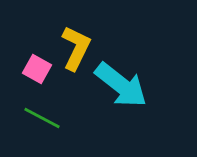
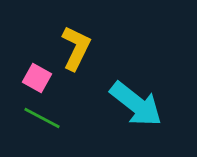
pink square: moved 9 px down
cyan arrow: moved 15 px right, 19 px down
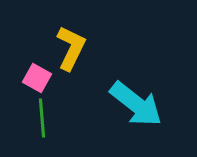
yellow L-shape: moved 5 px left
green line: rotated 57 degrees clockwise
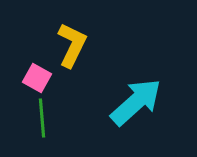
yellow L-shape: moved 1 px right, 3 px up
cyan arrow: moved 2 px up; rotated 80 degrees counterclockwise
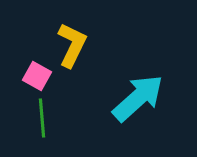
pink square: moved 2 px up
cyan arrow: moved 2 px right, 4 px up
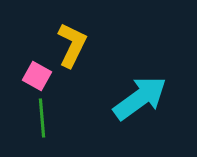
cyan arrow: moved 2 px right; rotated 6 degrees clockwise
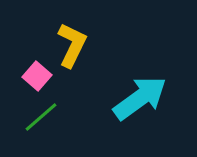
pink square: rotated 12 degrees clockwise
green line: moved 1 px left, 1 px up; rotated 54 degrees clockwise
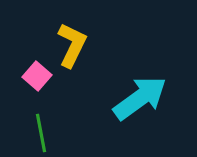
green line: moved 16 px down; rotated 60 degrees counterclockwise
